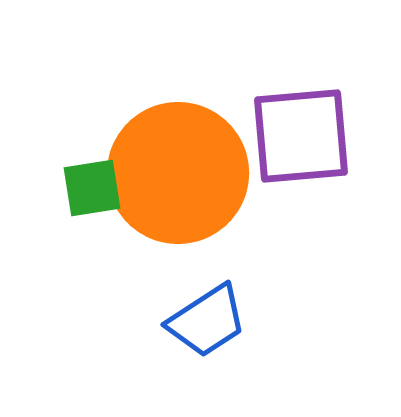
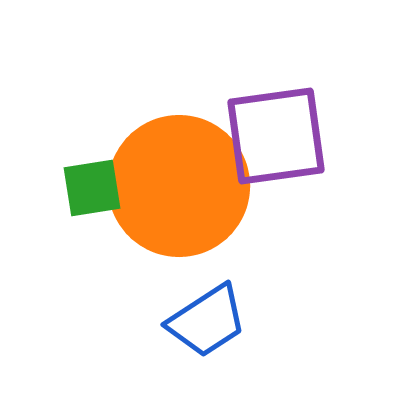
purple square: moved 25 px left; rotated 3 degrees counterclockwise
orange circle: moved 1 px right, 13 px down
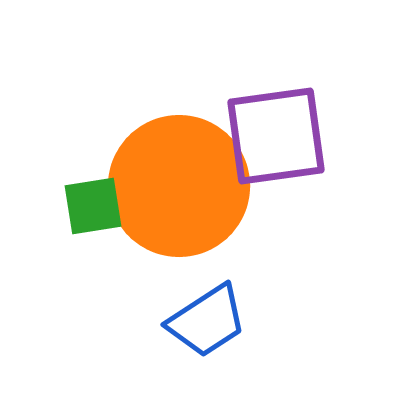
green square: moved 1 px right, 18 px down
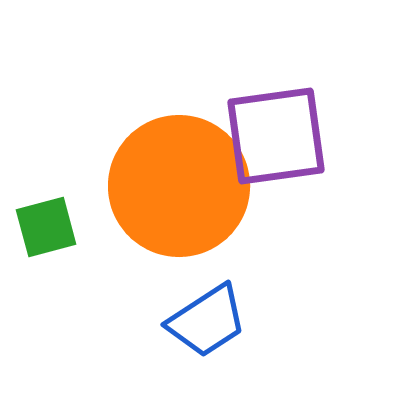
green square: moved 47 px left, 21 px down; rotated 6 degrees counterclockwise
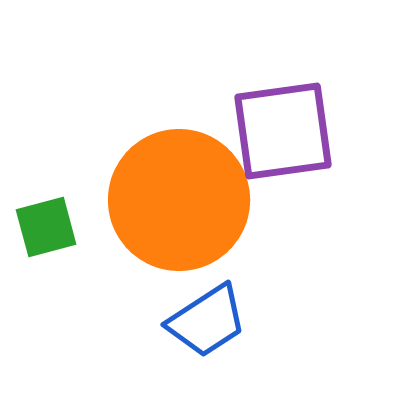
purple square: moved 7 px right, 5 px up
orange circle: moved 14 px down
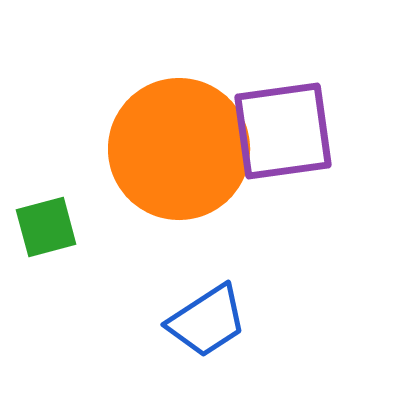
orange circle: moved 51 px up
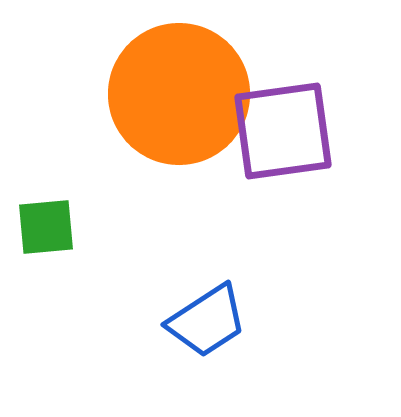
orange circle: moved 55 px up
green square: rotated 10 degrees clockwise
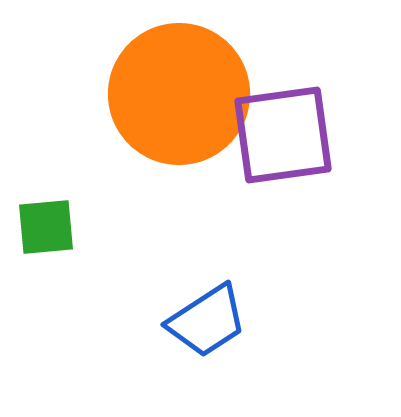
purple square: moved 4 px down
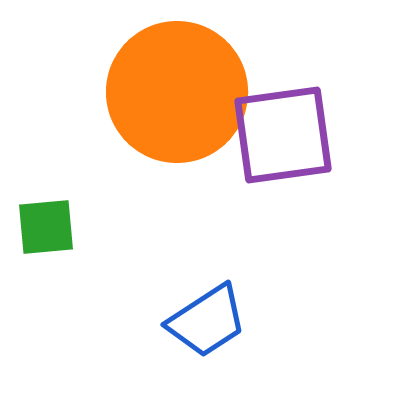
orange circle: moved 2 px left, 2 px up
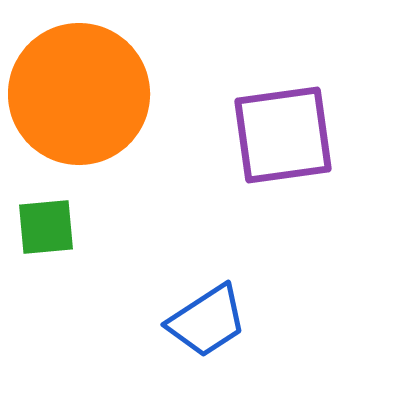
orange circle: moved 98 px left, 2 px down
